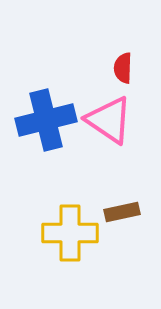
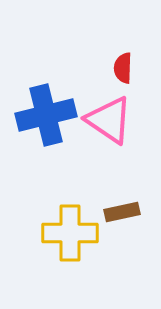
blue cross: moved 5 px up
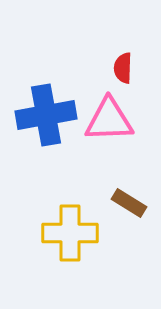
blue cross: rotated 4 degrees clockwise
pink triangle: rotated 36 degrees counterclockwise
brown rectangle: moved 7 px right, 9 px up; rotated 44 degrees clockwise
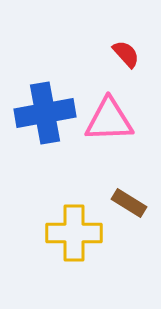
red semicircle: moved 3 px right, 14 px up; rotated 136 degrees clockwise
blue cross: moved 1 px left, 2 px up
yellow cross: moved 4 px right
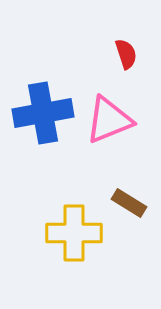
red semicircle: rotated 24 degrees clockwise
blue cross: moved 2 px left
pink triangle: rotated 20 degrees counterclockwise
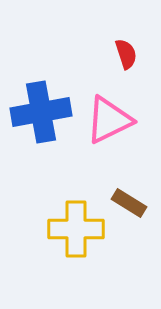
blue cross: moved 2 px left, 1 px up
pink triangle: rotated 4 degrees counterclockwise
yellow cross: moved 2 px right, 4 px up
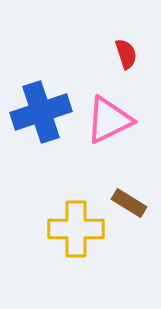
blue cross: rotated 8 degrees counterclockwise
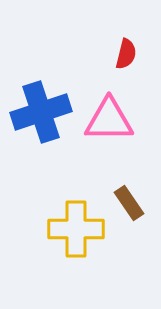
red semicircle: rotated 32 degrees clockwise
pink triangle: rotated 26 degrees clockwise
brown rectangle: rotated 24 degrees clockwise
